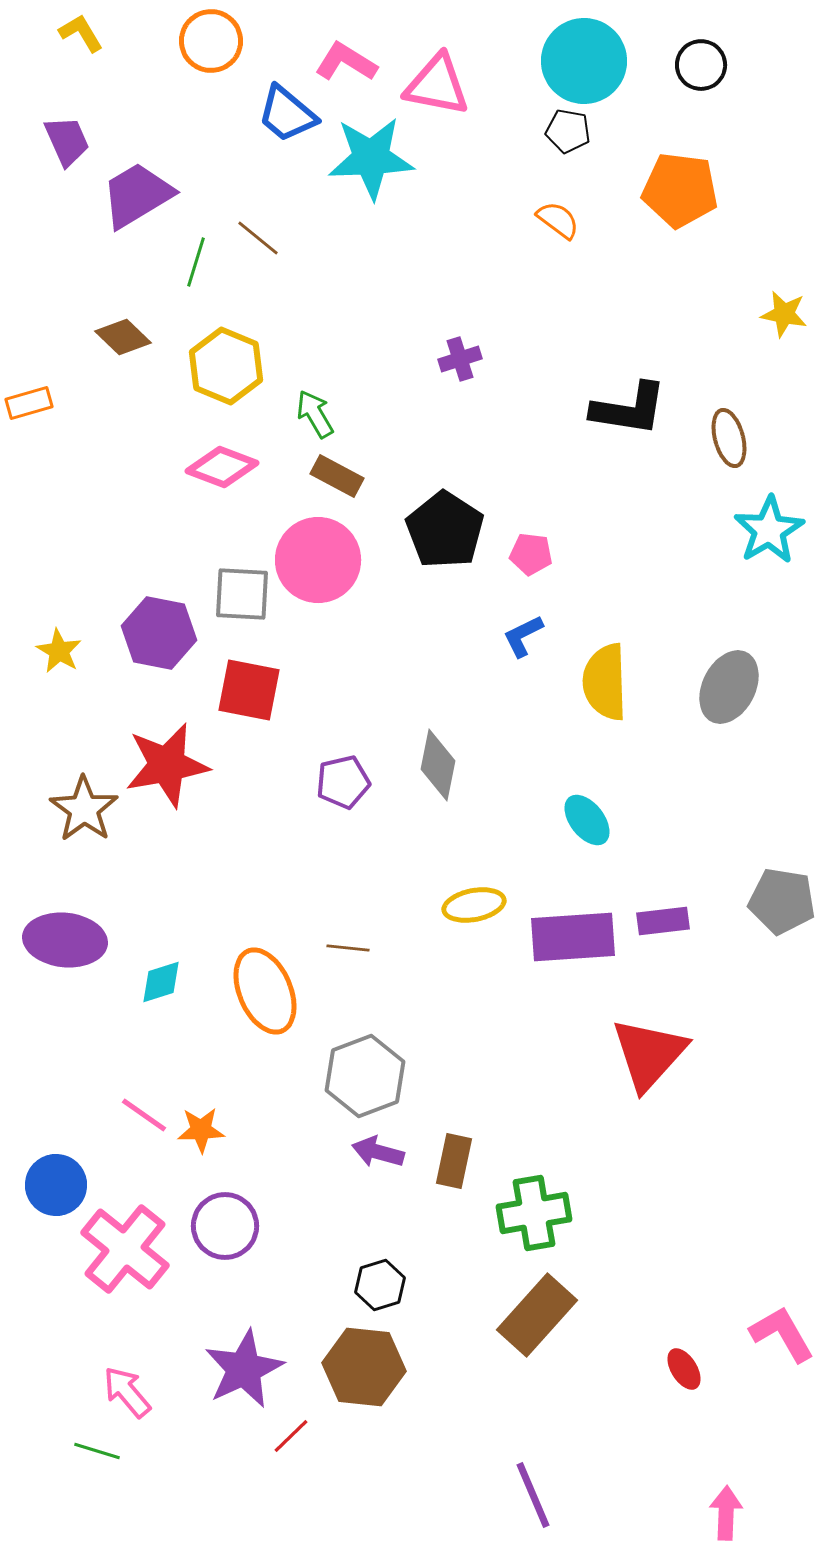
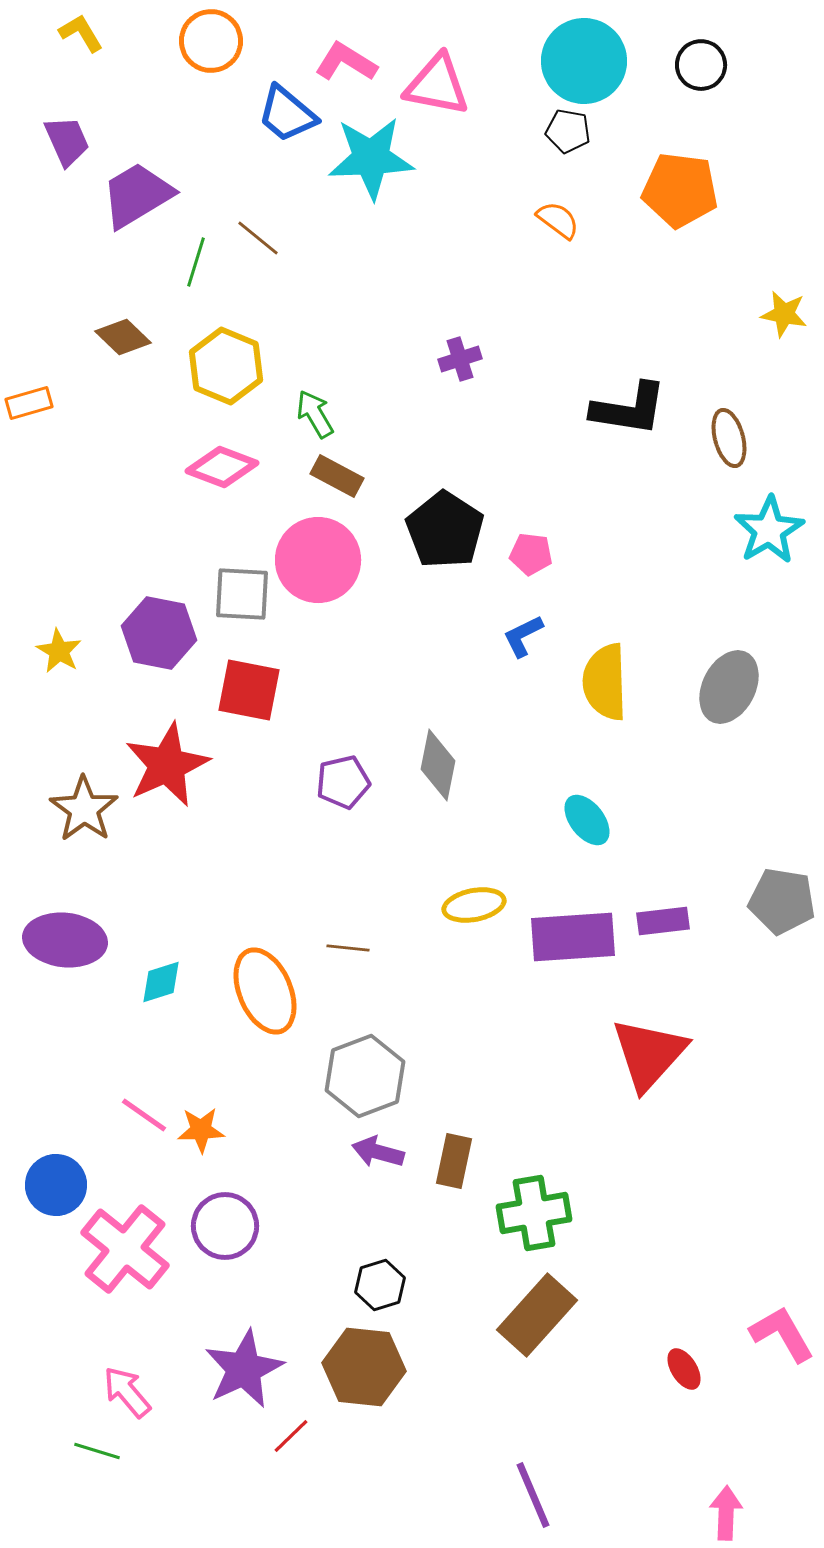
red star at (167, 765): rotated 14 degrees counterclockwise
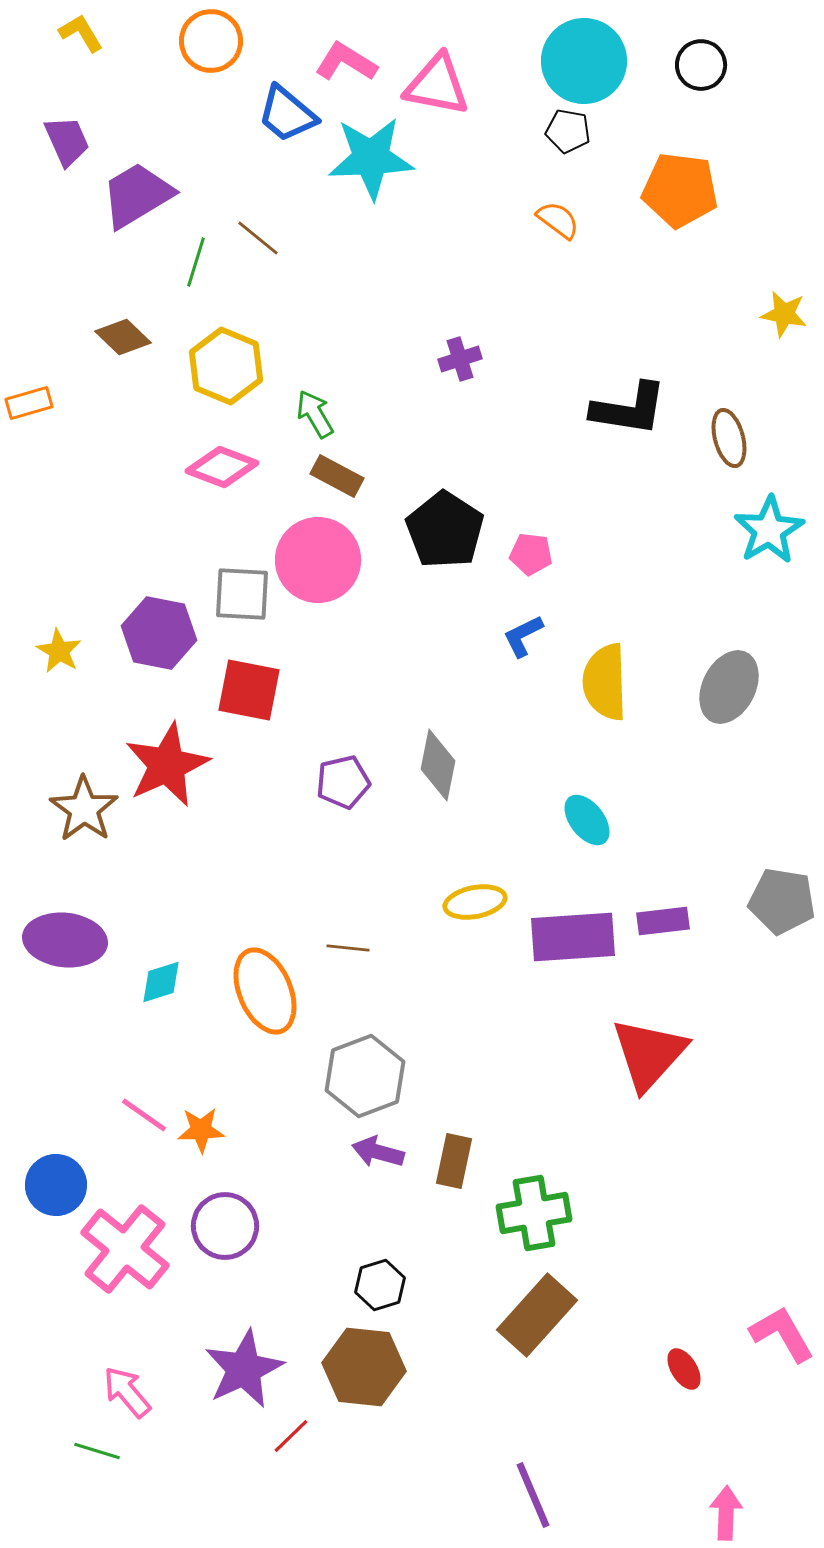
yellow ellipse at (474, 905): moved 1 px right, 3 px up
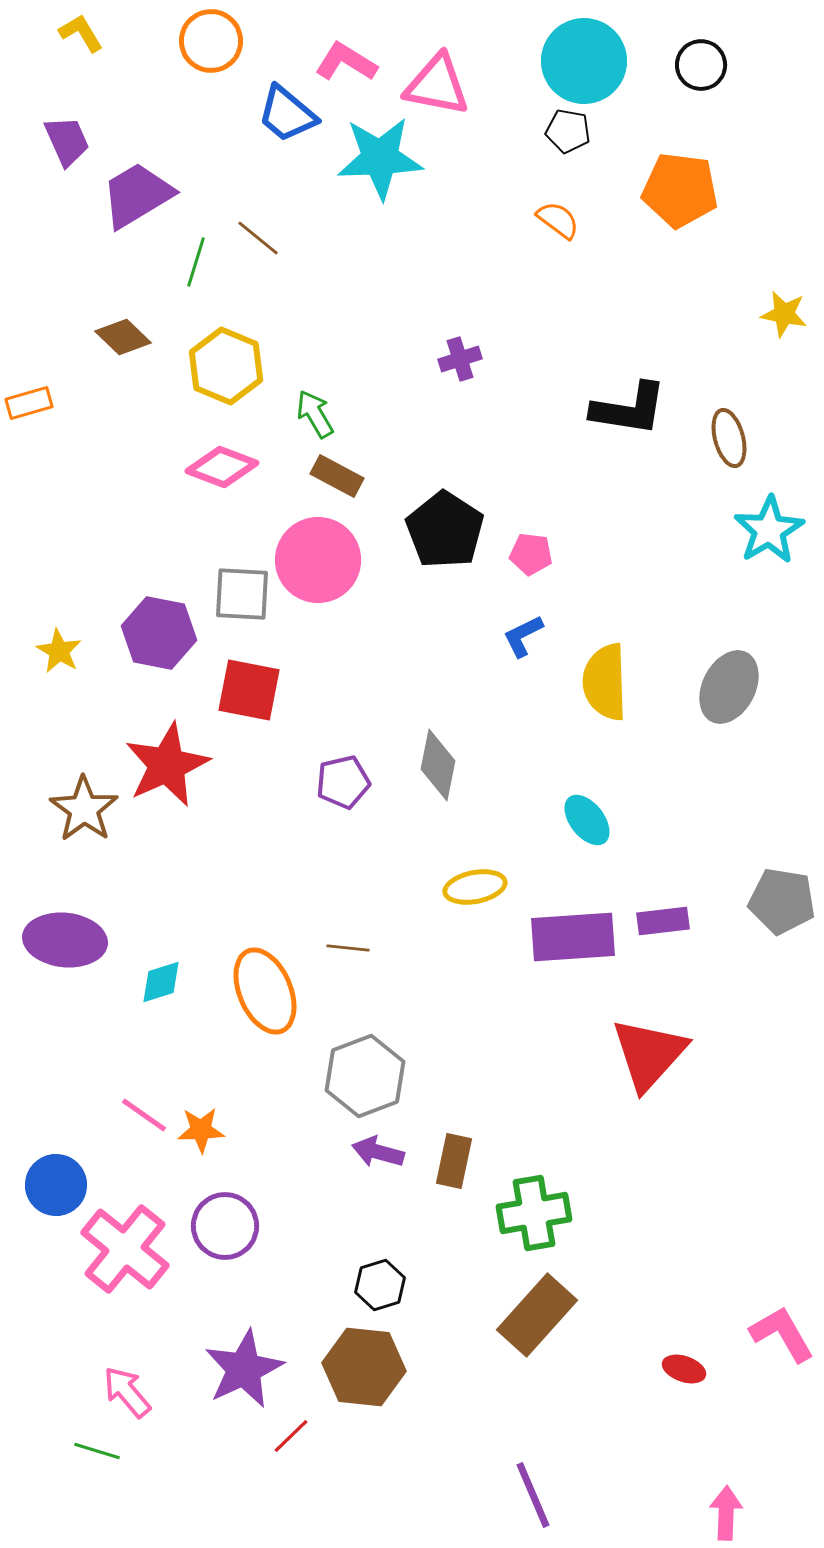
cyan star at (371, 158): moved 9 px right
yellow ellipse at (475, 902): moved 15 px up
red ellipse at (684, 1369): rotated 39 degrees counterclockwise
